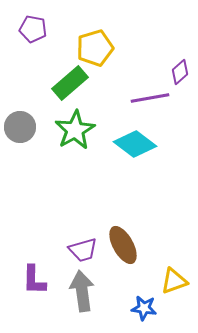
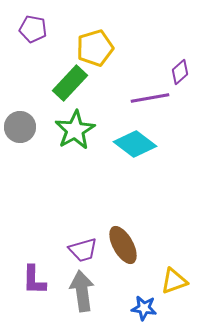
green rectangle: rotated 6 degrees counterclockwise
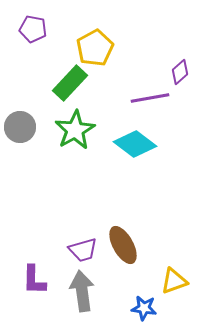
yellow pentagon: rotated 12 degrees counterclockwise
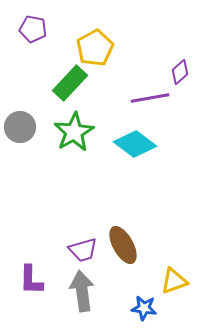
green star: moved 1 px left, 2 px down
purple L-shape: moved 3 px left
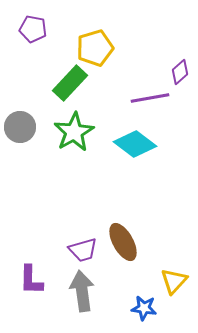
yellow pentagon: rotated 12 degrees clockwise
brown ellipse: moved 3 px up
yellow triangle: rotated 28 degrees counterclockwise
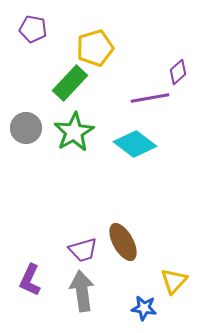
purple diamond: moved 2 px left
gray circle: moved 6 px right, 1 px down
purple L-shape: moved 1 px left; rotated 24 degrees clockwise
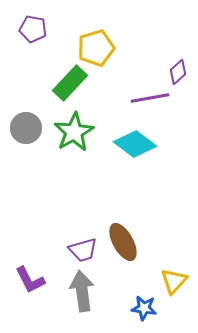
yellow pentagon: moved 1 px right
purple L-shape: rotated 52 degrees counterclockwise
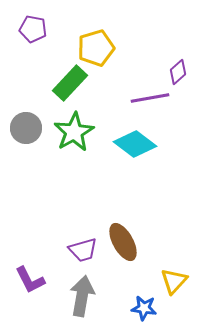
gray arrow: moved 5 px down; rotated 18 degrees clockwise
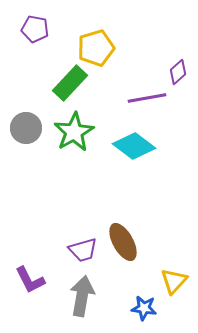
purple pentagon: moved 2 px right
purple line: moved 3 px left
cyan diamond: moved 1 px left, 2 px down
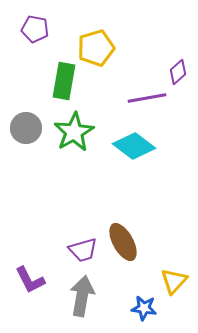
green rectangle: moved 6 px left, 2 px up; rotated 33 degrees counterclockwise
